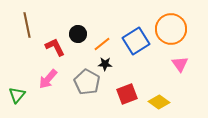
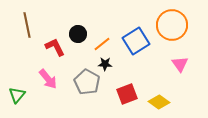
orange circle: moved 1 px right, 4 px up
pink arrow: rotated 80 degrees counterclockwise
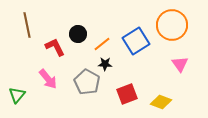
yellow diamond: moved 2 px right; rotated 15 degrees counterclockwise
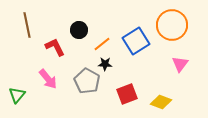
black circle: moved 1 px right, 4 px up
pink triangle: rotated 12 degrees clockwise
gray pentagon: moved 1 px up
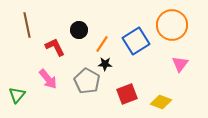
orange line: rotated 18 degrees counterclockwise
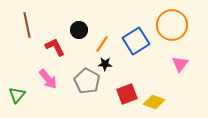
yellow diamond: moved 7 px left
